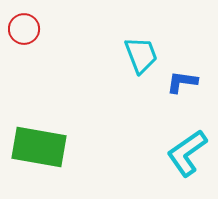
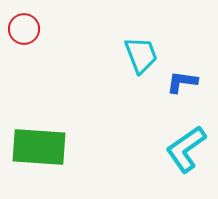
green rectangle: rotated 6 degrees counterclockwise
cyan L-shape: moved 1 px left, 4 px up
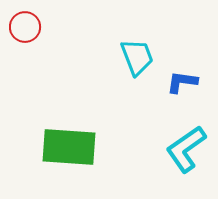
red circle: moved 1 px right, 2 px up
cyan trapezoid: moved 4 px left, 2 px down
green rectangle: moved 30 px right
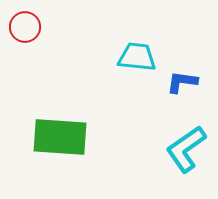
cyan trapezoid: rotated 63 degrees counterclockwise
green rectangle: moved 9 px left, 10 px up
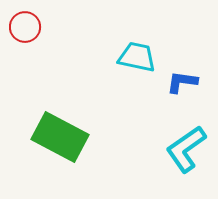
cyan trapezoid: rotated 6 degrees clockwise
green rectangle: rotated 24 degrees clockwise
